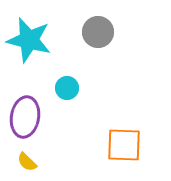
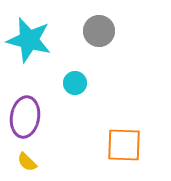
gray circle: moved 1 px right, 1 px up
cyan circle: moved 8 px right, 5 px up
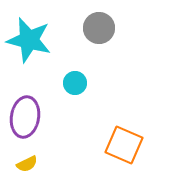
gray circle: moved 3 px up
orange square: rotated 21 degrees clockwise
yellow semicircle: moved 2 px down; rotated 70 degrees counterclockwise
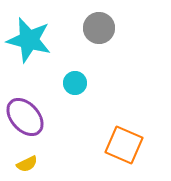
purple ellipse: rotated 51 degrees counterclockwise
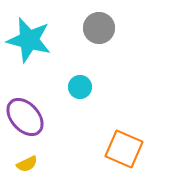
cyan circle: moved 5 px right, 4 px down
orange square: moved 4 px down
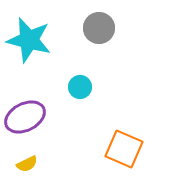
purple ellipse: rotated 75 degrees counterclockwise
